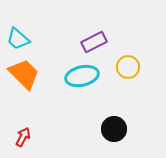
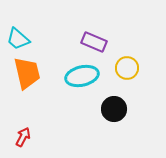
purple rectangle: rotated 50 degrees clockwise
yellow circle: moved 1 px left, 1 px down
orange trapezoid: moved 3 px right, 1 px up; rotated 32 degrees clockwise
black circle: moved 20 px up
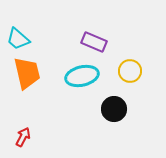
yellow circle: moved 3 px right, 3 px down
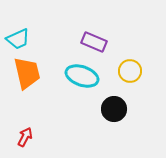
cyan trapezoid: rotated 65 degrees counterclockwise
cyan ellipse: rotated 32 degrees clockwise
red arrow: moved 2 px right
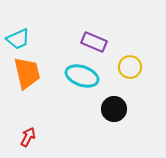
yellow circle: moved 4 px up
red arrow: moved 3 px right
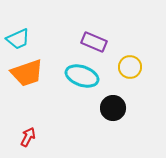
orange trapezoid: rotated 84 degrees clockwise
black circle: moved 1 px left, 1 px up
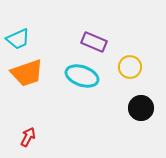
black circle: moved 28 px right
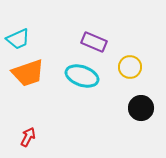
orange trapezoid: moved 1 px right
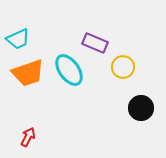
purple rectangle: moved 1 px right, 1 px down
yellow circle: moved 7 px left
cyan ellipse: moved 13 px left, 6 px up; rotated 36 degrees clockwise
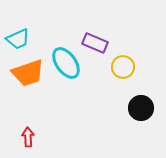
cyan ellipse: moved 3 px left, 7 px up
red arrow: rotated 30 degrees counterclockwise
